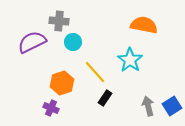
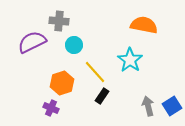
cyan circle: moved 1 px right, 3 px down
black rectangle: moved 3 px left, 2 px up
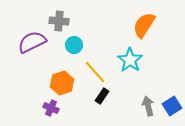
orange semicircle: rotated 68 degrees counterclockwise
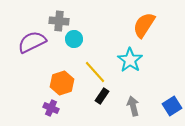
cyan circle: moved 6 px up
gray arrow: moved 15 px left
